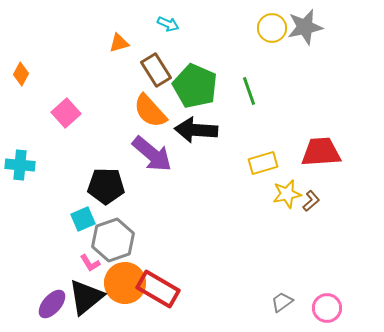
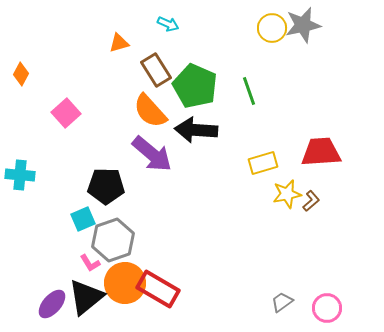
gray star: moved 2 px left, 2 px up
cyan cross: moved 10 px down
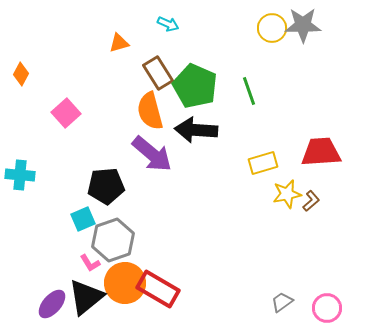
gray star: rotated 12 degrees clockwise
brown rectangle: moved 2 px right, 3 px down
orange semicircle: rotated 27 degrees clockwise
black pentagon: rotated 6 degrees counterclockwise
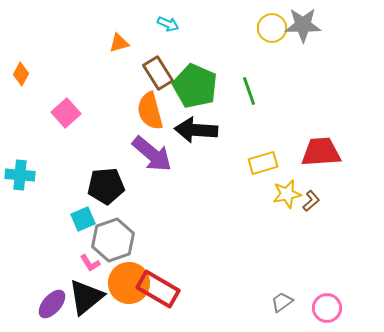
orange circle: moved 4 px right
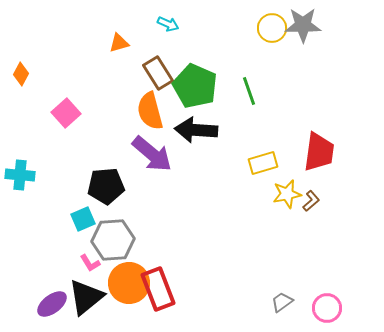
red trapezoid: moved 2 px left; rotated 102 degrees clockwise
gray hexagon: rotated 15 degrees clockwise
red rectangle: rotated 39 degrees clockwise
purple ellipse: rotated 12 degrees clockwise
